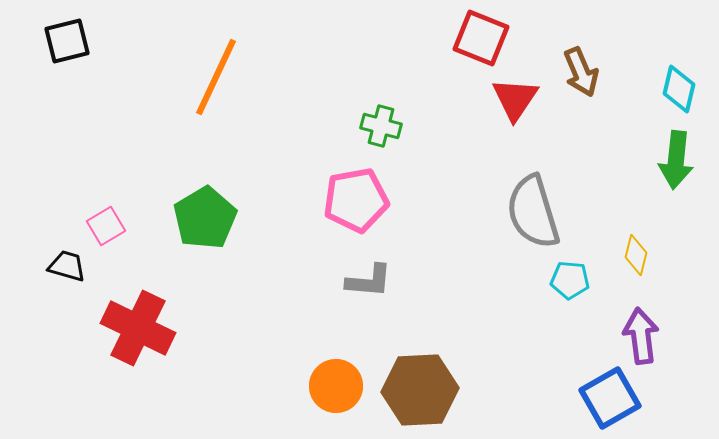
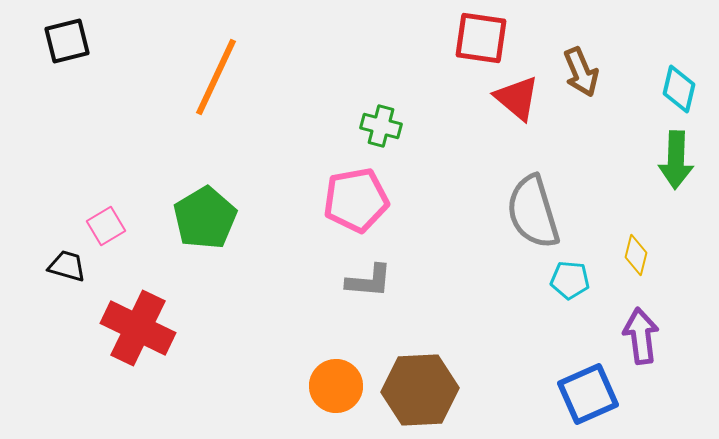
red square: rotated 14 degrees counterclockwise
red triangle: moved 2 px right, 1 px up; rotated 24 degrees counterclockwise
green arrow: rotated 4 degrees counterclockwise
blue square: moved 22 px left, 4 px up; rotated 6 degrees clockwise
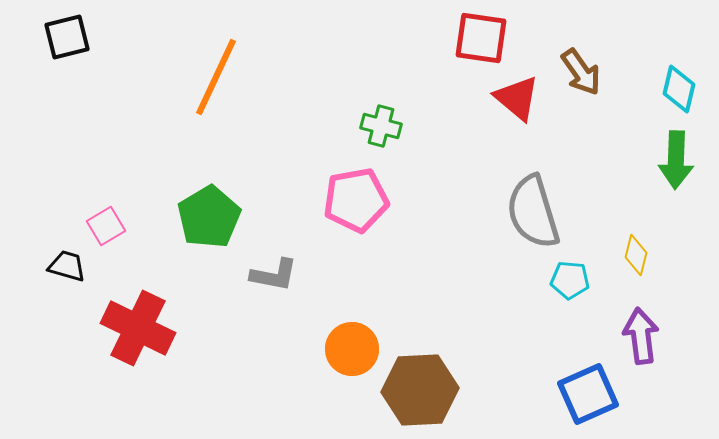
black square: moved 4 px up
brown arrow: rotated 12 degrees counterclockwise
green pentagon: moved 4 px right, 1 px up
gray L-shape: moved 95 px left, 6 px up; rotated 6 degrees clockwise
orange circle: moved 16 px right, 37 px up
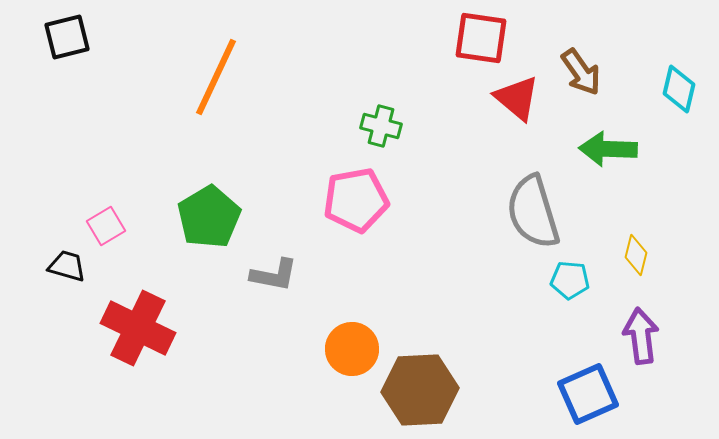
green arrow: moved 68 px left, 11 px up; rotated 90 degrees clockwise
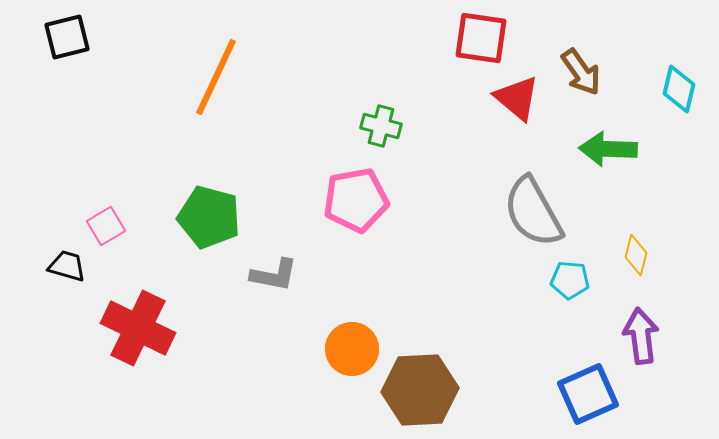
gray semicircle: rotated 12 degrees counterclockwise
green pentagon: rotated 26 degrees counterclockwise
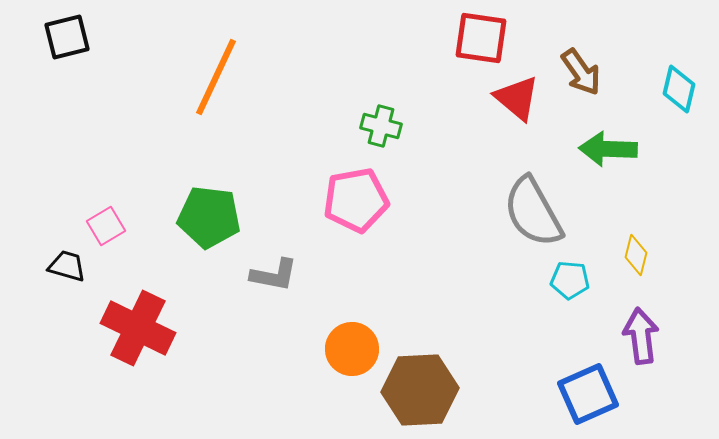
green pentagon: rotated 8 degrees counterclockwise
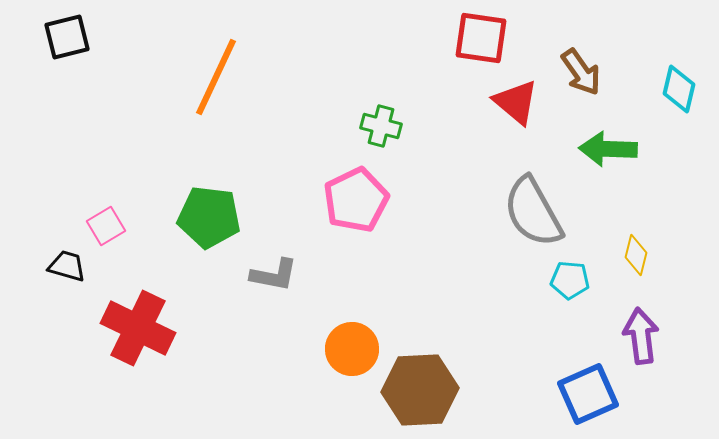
red triangle: moved 1 px left, 4 px down
pink pentagon: rotated 16 degrees counterclockwise
